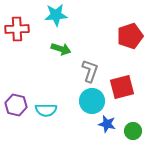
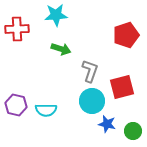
red pentagon: moved 4 px left, 1 px up
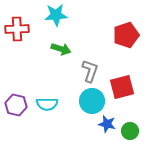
cyan semicircle: moved 1 px right, 6 px up
green circle: moved 3 px left
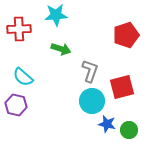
red cross: moved 2 px right
cyan semicircle: moved 24 px left, 27 px up; rotated 40 degrees clockwise
green circle: moved 1 px left, 1 px up
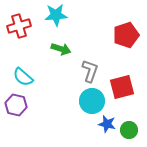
red cross: moved 3 px up; rotated 15 degrees counterclockwise
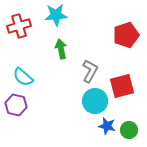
green arrow: rotated 120 degrees counterclockwise
gray L-shape: rotated 10 degrees clockwise
red square: moved 1 px up
cyan circle: moved 3 px right
blue star: moved 2 px down
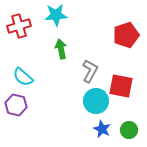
red square: moved 1 px left; rotated 25 degrees clockwise
cyan circle: moved 1 px right
blue star: moved 5 px left, 3 px down; rotated 12 degrees clockwise
